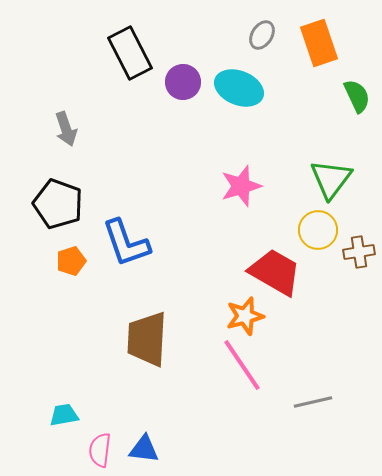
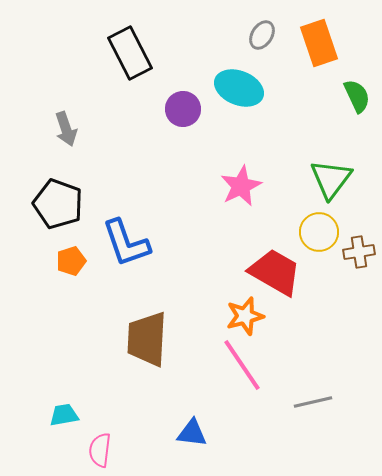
purple circle: moved 27 px down
pink star: rotated 9 degrees counterclockwise
yellow circle: moved 1 px right, 2 px down
blue triangle: moved 48 px right, 16 px up
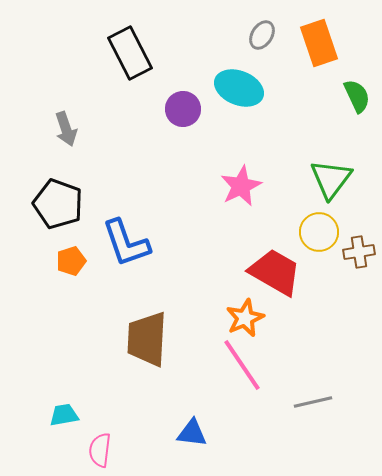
orange star: moved 2 px down; rotated 9 degrees counterclockwise
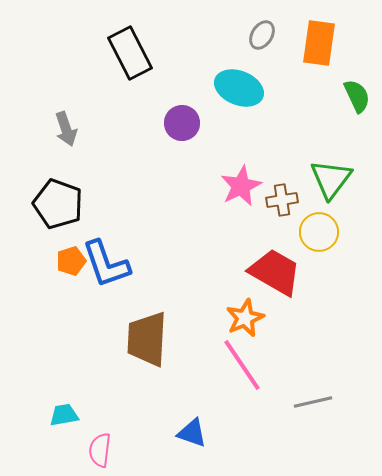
orange rectangle: rotated 27 degrees clockwise
purple circle: moved 1 px left, 14 px down
blue L-shape: moved 20 px left, 21 px down
brown cross: moved 77 px left, 52 px up
blue triangle: rotated 12 degrees clockwise
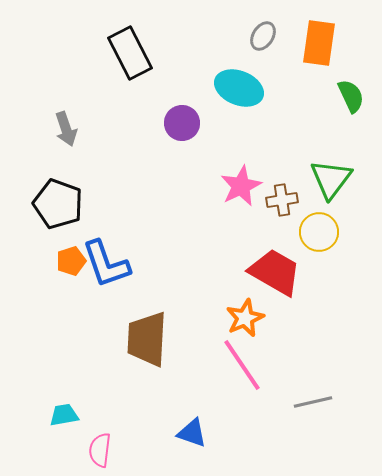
gray ellipse: moved 1 px right, 1 px down
green semicircle: moved 6 px left
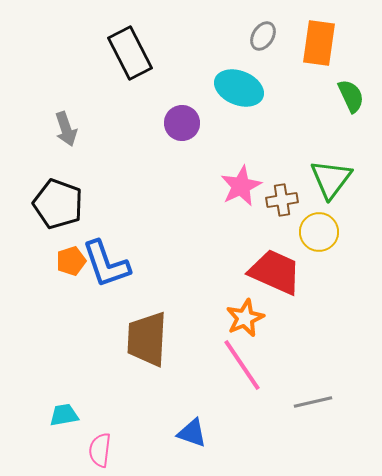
red trapezoid: rotated 6 degrees counterclockwise
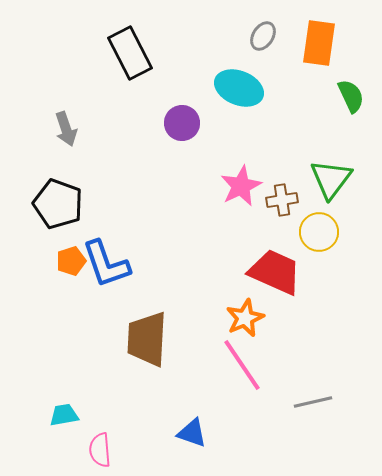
pink semicircle: rotated 12 degrees counterclockwise
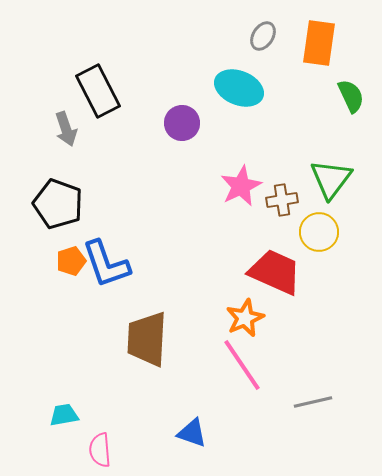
black rectangle: moved 32 px left, 38 px down
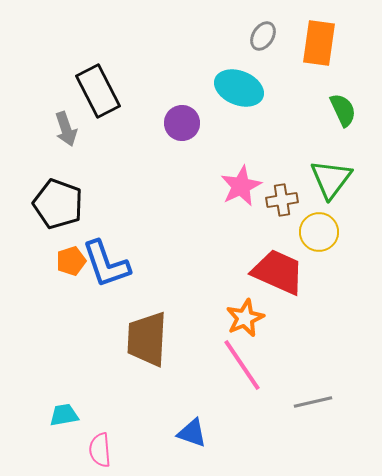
green semicircle: moved 8 px left, 14 px down
red trapezoid: moved 3 px right
